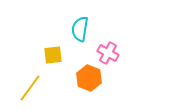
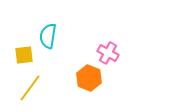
cyan semicircle: moved 32 px left, 7 px down
yellow square: moved 29 px left
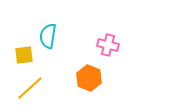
pink cross: moved 8 px up; rotated 15 degrees counterclockwise
yellow line: rotated 12 degrees clockwise
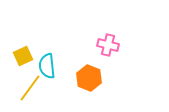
cyan semicircle: moved 1 px left, 30 px down; rotated 15 degrees counterclockwise
yellow square: moved 1 px left, 1 px down; rotated 18 degrees counterclockwise
yellow line: rotated 12 degrees counterclockwise
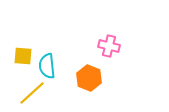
pink cross: moved 1 px right, 1 px down
yellow square: rotated 30 degrees clockwise
yellow line: moved 2 px right, 5 px down; rotated 12 degrees clockwise
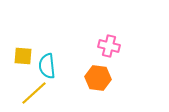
orange hexagon: moved 9 px right; rotated 15 degrees counterclockwise
yellow line: moved 2 px right
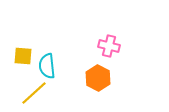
orange hexagon: rotated 20 degrees clockwise
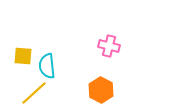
orange hexagon: moved 3 px right, 12 px down
